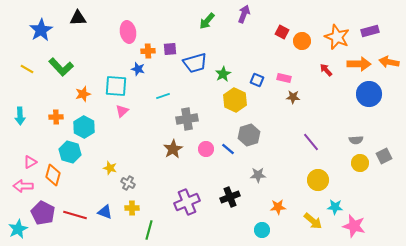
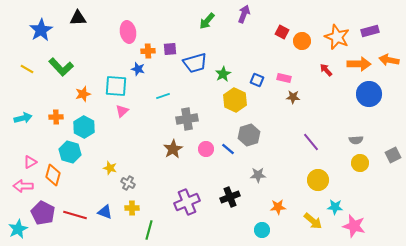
orange arrow at (389, 62): moved 2 px up
cyan arrow at (20, 116): moved 3 px right, 2 px down; rotated 102 degrees counterclockwise
gray square at (384, 156): moved 9 px right, 1 px up
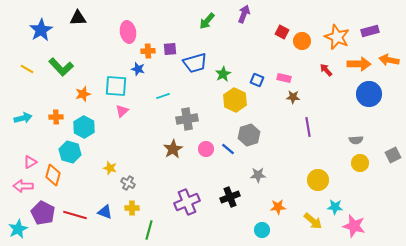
purple line at (311, 142): moved 3 px left, 15 px up; rotated 30 degrees clockwise
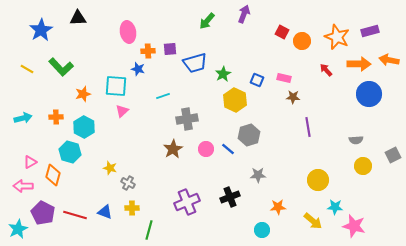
yellow circle at (360, 163): moved 3 px right, 3 px down
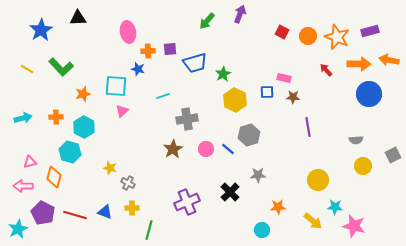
purple arrow at (244, 14): moved 4 px left
orange circle at (302, 41): moved 6 px right, 5 px up
blue square at (257, 80): moved 10 px right, 12 px down; rotated 24 degrees counterclockwise
pink triangle at (30, 162): rotated 16 degrees clockwise
orange diamond at (53, 175): moved 1 px right, 2 px down
black cross at (230, 197): moved 5 px up; rotated 24 degrees counterclockwise
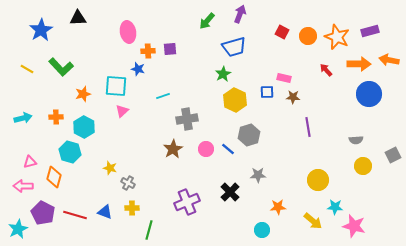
blue trapezoid at (195, 63): moved 39 px right, 16 px up
